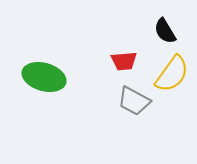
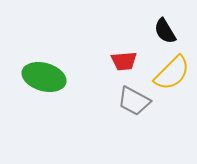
yellow semicircle: moved 1 px up; rotated 9 degrees clockwise
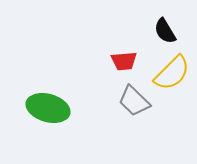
green ellipse: moved 4 px right, 31 px down
gray trapezoid: rotated 16 degrees clockwise
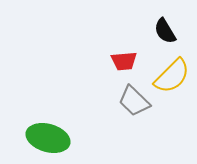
yellow semicircle: moved 3 px down
green ellipse: moved 30 px down
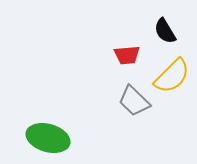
red trapezoid: moved 3 px right, 6 px up
